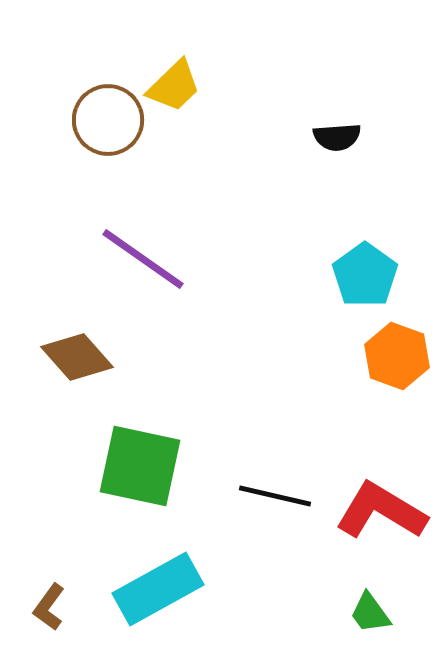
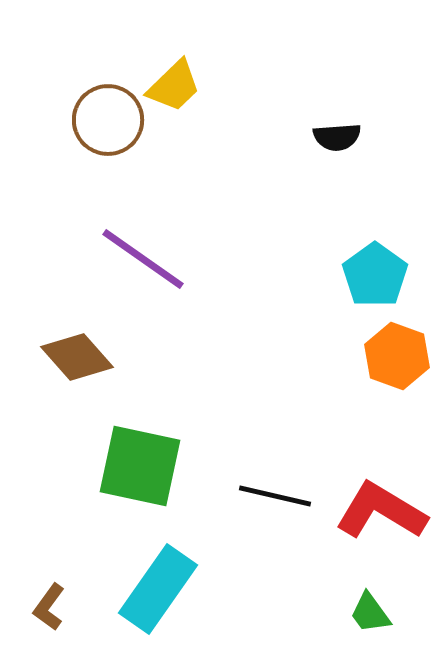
cyan pentagon: moved 10 px right
cyan rectangle: rotated 26 degrees counterclockwise
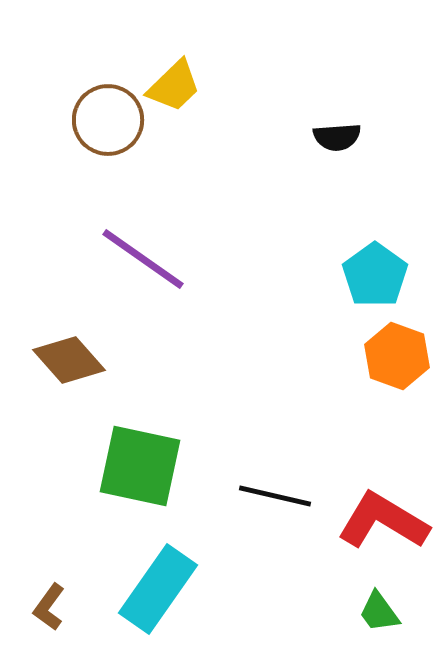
brown diamond: moved 8 px left, 3 px down
red L-shape: moved 2 px right, 10 px down
green trapezoid: moved 9 px right, 1 px up
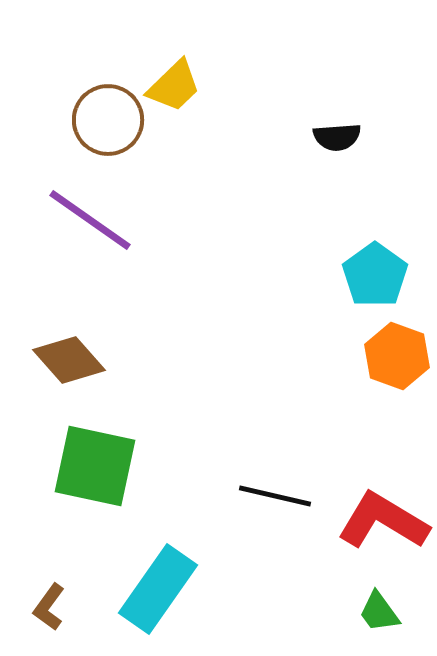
purple line: moved 53 px left, 39 px up
green square: moved 45 px left
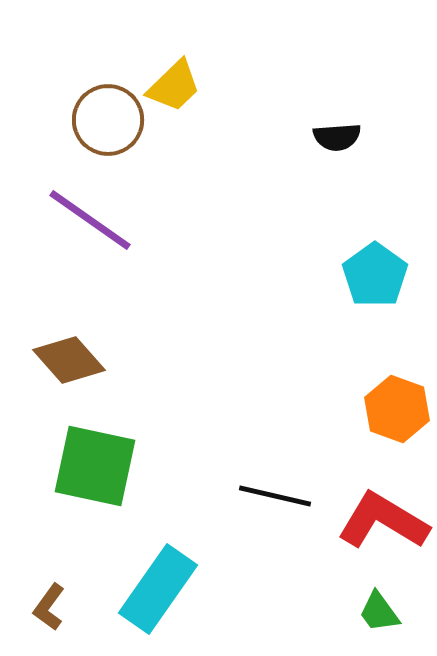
orange hexagon: moved 53 px down
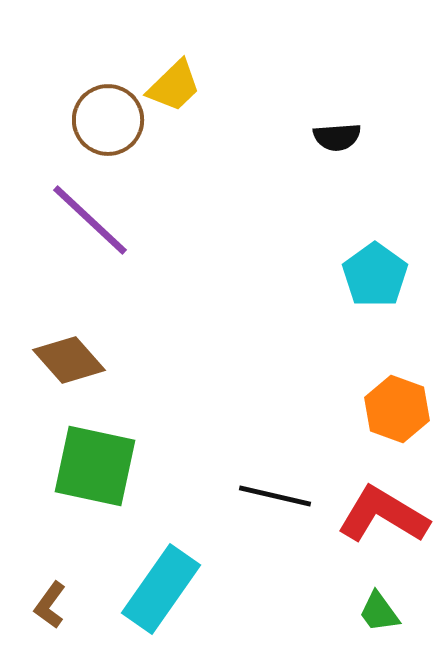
purple line: rotated 8 degrees clockwise
red L-shape: moved 6 px up
cyan rectangle: moved 3 px right
brown L-shape: moved 1 px right, 2 px up
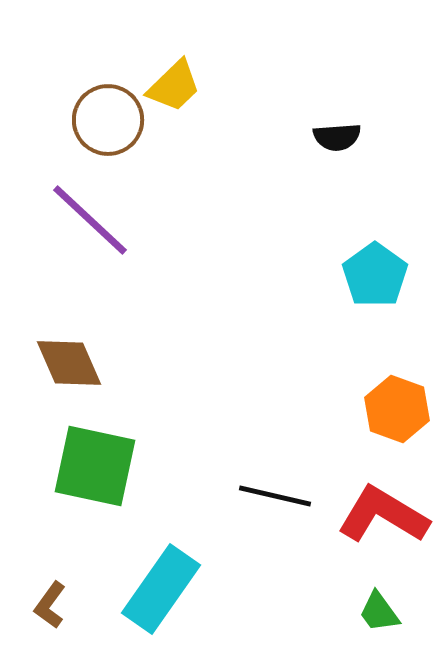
brown diamond: moved 3 px down; rotated 18 degrees clockwise
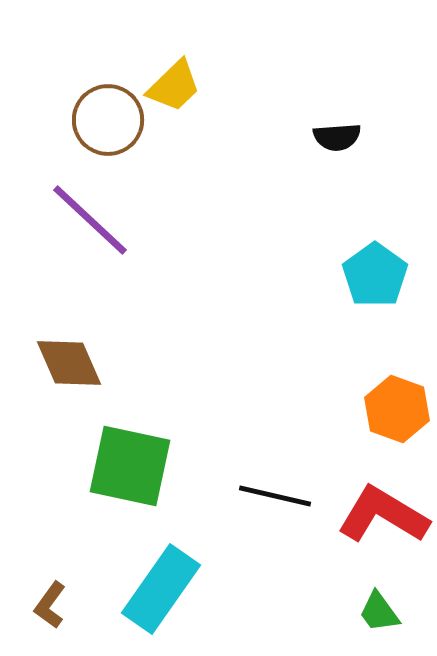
green square: moved 35 px right
